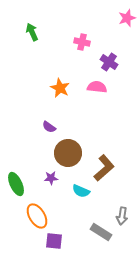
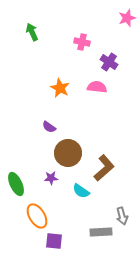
cyan semicircle: rotated 12 degrees clockwise
gray arrow: rotated 24 degrees counterclockwise
gray rectangle: rotated 35 degrees counterclockwise
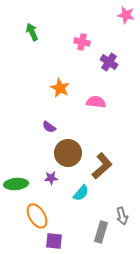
pink star: moved 1 px left, 3 px up; rotated 30 degrees clockwise
pink semicircle: moved 1 px left, 15 px down
brown L-shape: moved 2 px left, 2 px up
green ellipse: rotated 70 degrees counterclockwise
cyan semicircle: moved 2 px down; rotated 84 degrees counterclockwise
gray rectangle: rotated 70 degrees counterclockwise
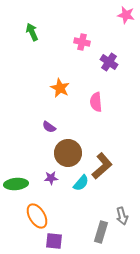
pink semicircle: rotated 102 degrees counterclockwise
cyan semicircle: moved 10 px up
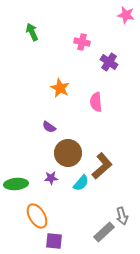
gray rectangle: moved 3 px right; rotated 30 degrees clockwise
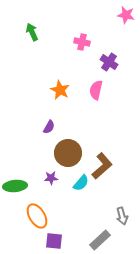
orange star: moved 2 px down
pink semicircle: moved 12 px up; rotated 18 degrees clockwise
purple semicircle: rotated 96 degrees counterclockwise
green ellipse: moved 1 px left, 2 px down
gray rectangle: moved 4 px left, 8 px down
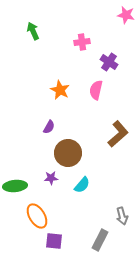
green arrow: moved 1 px right, 1 px up
pink cross: rotated 21 degrees counterclockwise
brown L-shape: moved 16 px right, 32 px up
cyan semicircle: moved 1 px right, 2 px down
gray rectangle: rotated 20 degrees counterclockwise
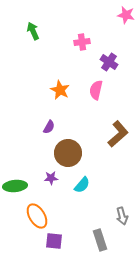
gray rectangle: rotated 45 degrees counterclockwise
